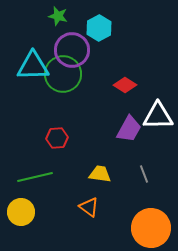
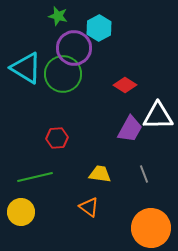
purple circle: moved 2 px right, 2 px up
cyan triangle: moved 7 px left, 2 px down; rotated 32 degrees clockwise
purple trapezoid: moved 1 px right
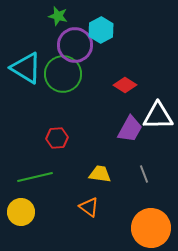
cyan hexagon: moved 2 px right, 2 px down
purple circle: moved 1 px right, 3 px up
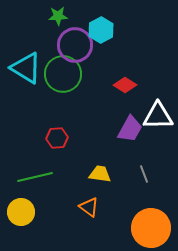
green star: rotated 18 degrees counterclockwise
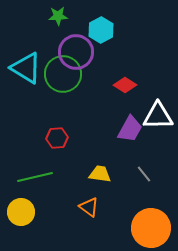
purple circle: moved 1 px right, 7 px down
gray line: rotated 18 degrees counterclockwise
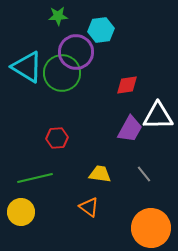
cyan hexagon: rotated 20 degrees clockwise
cyan triangle: moved 1 px right, 1 px up
green circle: moved 1 px left, 1 px up
red diamond: moved 2 px right; rotated 40 degrees counterclockwise
green line: moved 1 px down
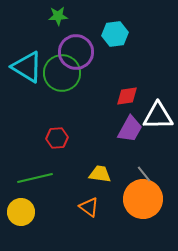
cyan hexagon: moved 14 px right, 4 px down
red diamond: moved 11 px down
orange circle: moved 8 px left, 29 px up
